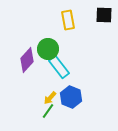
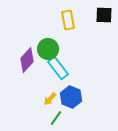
cyan rectangle: moved 1 px left, 1 px down
yellow arrow: moved 1 px down
green line: moved 8 px right, 7 px down
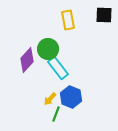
green line: moved 4 px up; rotated 14 degrees counterclockwise
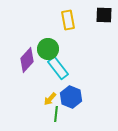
green line: rotated 14 degrees counterclockwise
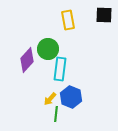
cyan rectangle: moved 2 px right, 1 px down; rotated 45 degrees clockwise
